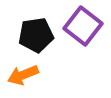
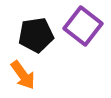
orange arrow: rotated 104 degrees counterclockwise
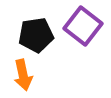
orange arrow: rotated 24 degrees clockwise
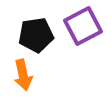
purple square: rotated 24 degrees clockwise
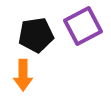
orange arrow: rotated 12 degrees clockwise
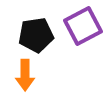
orange arrow: moved 2 px right
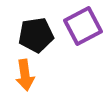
orange arrow: rotated 8 degrees counterclockwise
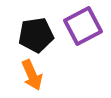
orange arrow: moved 7 px right; rotated 16 degrees counterclockwise
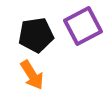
orange arrow: rotated 8 degrees counterclockwise
